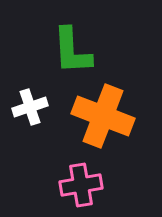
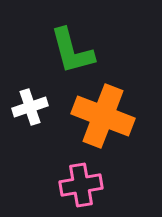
green L-shape: rotated 12 degrees counterclockwise
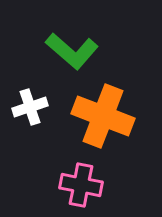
green L-shape: rotated 34 degrees counterclockwise
pink cross: rotated 21 degrees clockwise
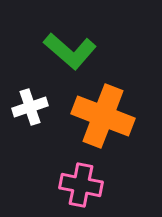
green L-shape: moved 2 px left
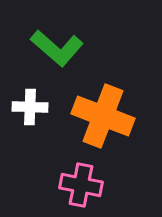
green L-shape: moved 13 px left, 3 px up
white cross: rotated 20 degrees clockwise
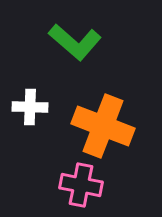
green L-shape: moved 18 px right, 6 px up
orange cross: moved 10 px down
